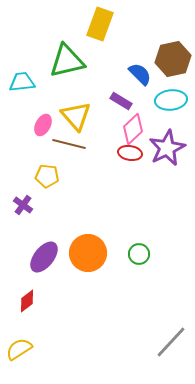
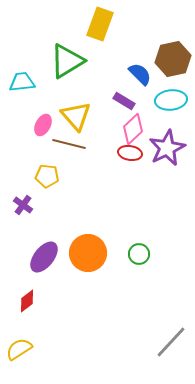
green triangle: rotated 18 degrees counterclockwise
purple rectangle: moved 3 px right
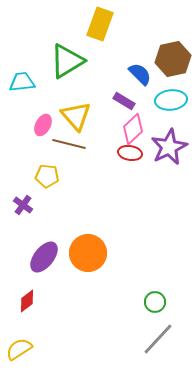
purple star: moved 2 px right, 1 px up
green circle: moved 16 px right, 48 px down
gray line: moved 13 px left, 3 px up
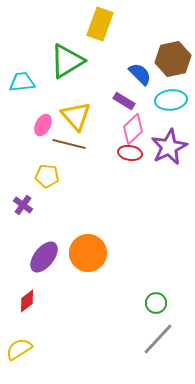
green circle: moved 1 px right, 1 px down
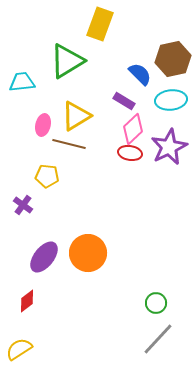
yellow triangle: rotated 40 degrees clockwise
pink ellipse: rotated 15 degrees counterclockwise
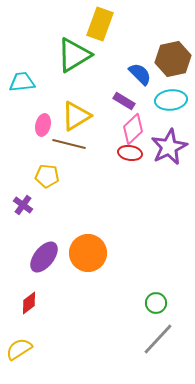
green triangle: moved 7 px right, 6 px up
red diamond: moved 2 px right, 2 px down
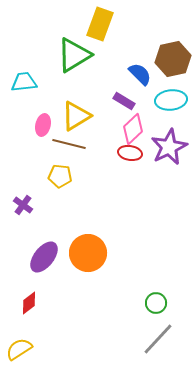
cyan trapezoid: moved 2 px right
yellow pentagon: moved 13 px right
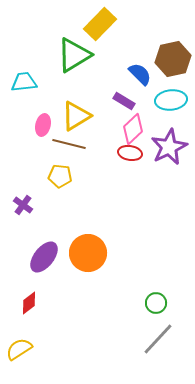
yellow rectangle: rotated 24 degrees clockwise
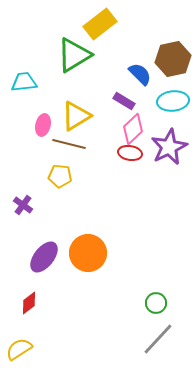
yellow rectangle: rotated 8 degrees clockwise
cyan ellipse: moved 2 px right, 1 px down
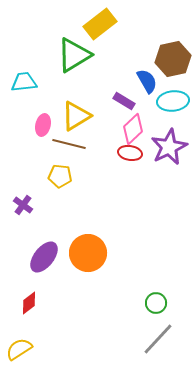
blue semicircle: moved 7 px right, 7 px down; rotated 15 degrees clockwise
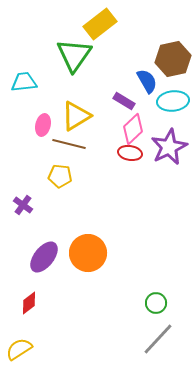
green triangle: rotated 24 degrees counterclockwise
